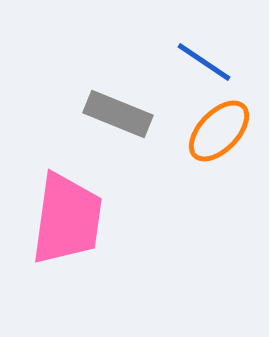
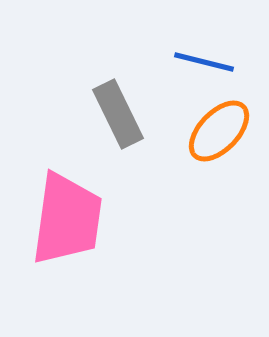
blue line: rotated 20 degrees counterclockwise
gray rectangle: rotated 42 degrees clockwise
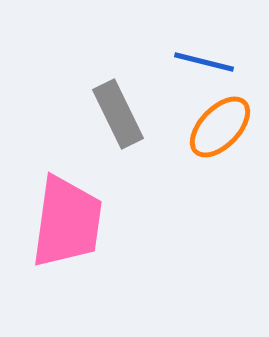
orange ellipse: moved 1 px right, 4 px up
pink trapezoid: moved 3 px down
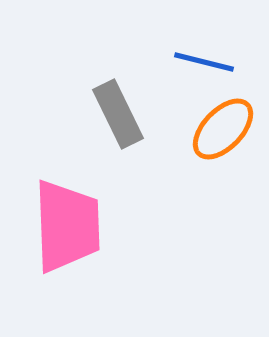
orange ellipse: moved 3 px right, 2 px down
pink trapezoid: moved 4 px down; rotated 10 degrees counterclockwise
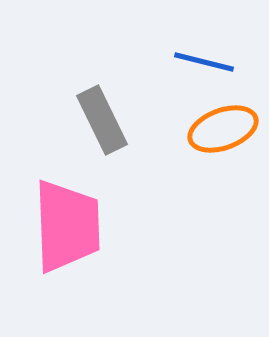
gray rectangle: moved 16 px left, 6 px down
orange ellipse: rotated 26 degrees clockwise
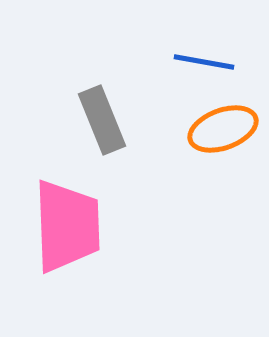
blue line: rotated 4 degrees counterclockwise
gray rectangle: rotated 4 degrees clockwise
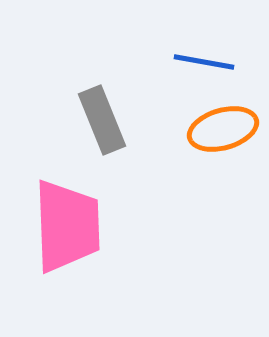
orange ellipse: rotated 4 degrees clockwise
